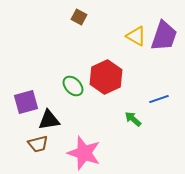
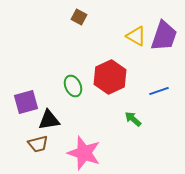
red hexagon: moved 4 px right
green ellipse: rotated 20 degrees clockwise
blue line: moved 8 px up
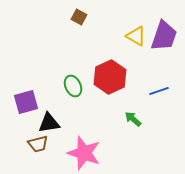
black triangle: moved 3 px down
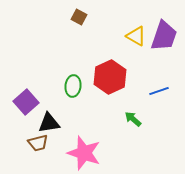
green ellipse: rotated 30 degrees clockwise
purple square: rotated 25 degrees counterclockwise
brown trapezoid: moved 1 px up
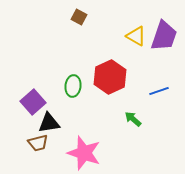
purple square: moved 7 px right
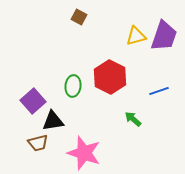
yellow triangle: rotated 45 degrees counterclockwise
red hexagon: rotated 8 degrees counterclockwise
purple square: moved 1 px up
black triangle: moved 4 px right, 2 px up
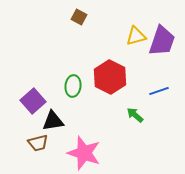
purple trapezoid: moved 2 px left, 5 px down
green arrow: moved 2 px right, 4 px up
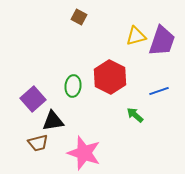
purple square: moved 2 px up
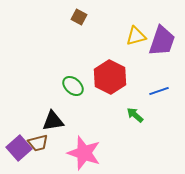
green ellipse: rotated 55 degrees counterclockwise
purple square: moved 14 px left, 49 px down
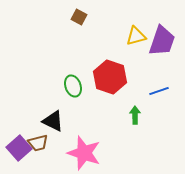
red hexagon: rotated 8 degrees counterclockwise
green ellipse: rotated 30 degrees clockwise
green arrow: rotated 48 degrees clockwise
black triangle: rotated 35 degrees clockwise
